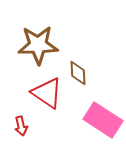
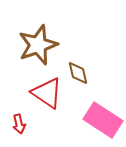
brown star: rotated 18 degrees counterclockwise
brown diamond: rotated 10 degrees counterclockwise
red arrow: moved 2 px left, 2 px up
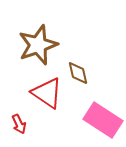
red arrow: rotated 12 degrees counterclockwise
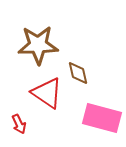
brown star: rotated 18 degrees clockwise
pink rectangle: moved 1 px left, 2 px up; rotated 18 degrees counterclockwise
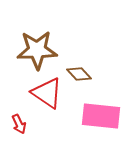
brown star: moved 1 px left, 5 px down
brown diamond: moved 1 px right, 1 px down; rotated 30 degrees counterclockwise
pink rectangle: moved 1 px left, 2 px up; rotated 9 degrees counterclockwise
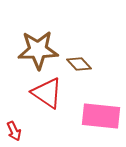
brown star: moved 1 px right
brown diamond: moved 10 px up
red arrow: moved 5 px left, 7 px down
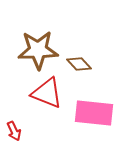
red triangle: rotated 12 degrees counterclockwise
pink rectangle: moved 7 px left, 3 px up
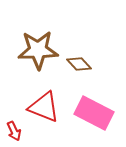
red triangle: moved 3 px left, 14 px down
pink rectangle: rotated 21 degrees clockwise
